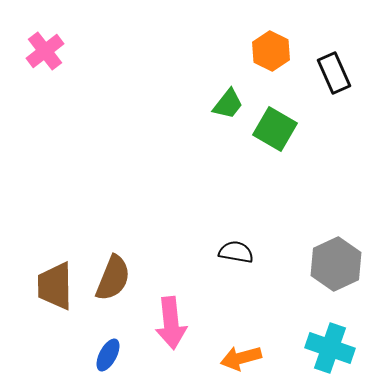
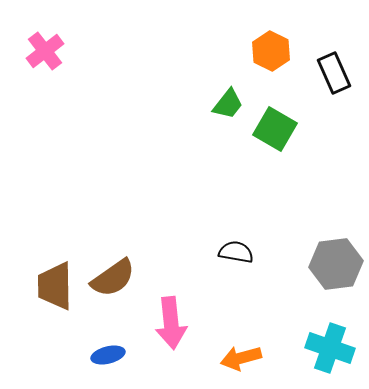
gray hexagon: rotated 18 degrees clockwise
brown semicircle: rotated 33 degrees clockwise
blue ellipse: rotated 48 degrees clockwise
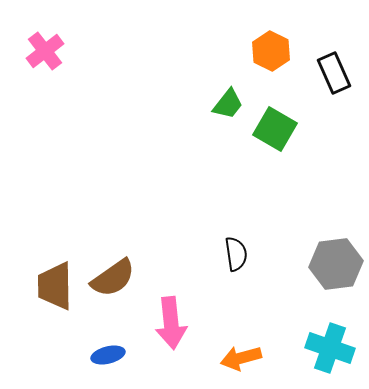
black semicircle: moved 2 px down; rotated 72 degrees clockwise
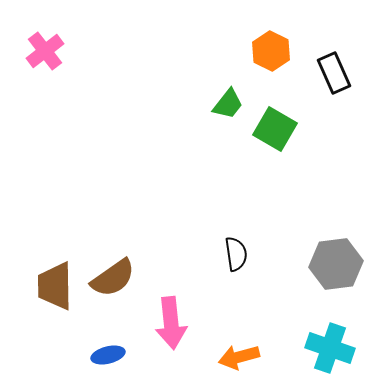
orange arrow: moved 2 px left, 1 px up
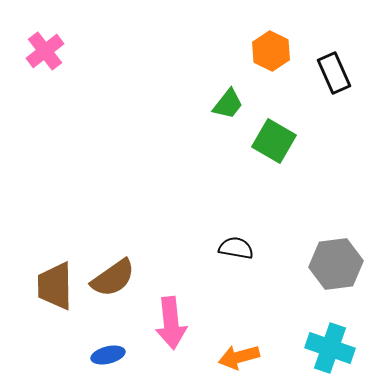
green square: moved 1 px left, 12 px down
black semicircle: moved 6 px up; rotated 72 degrees counterclockwise
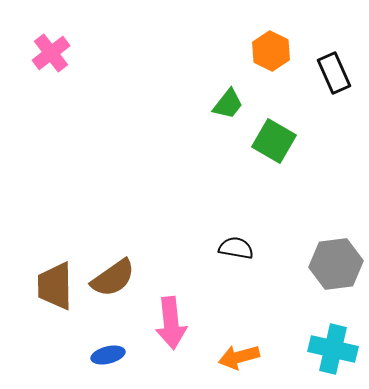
pink cross: moved 6 px right, 2 px down
cyan cross: moved 3 px right, 1 px down; rotated 6 degrees counterclockwise
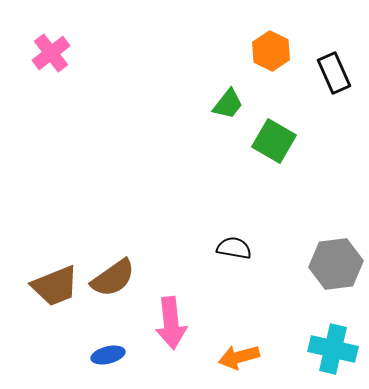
black semicircle: moved 2 px left
brown trapezoid: rotated 111 degrees counterclockwise
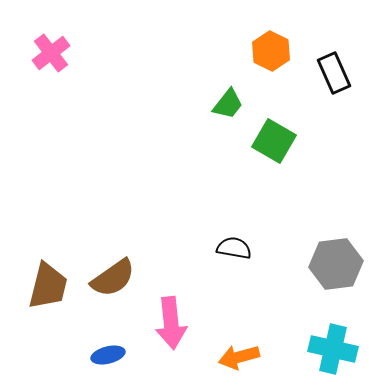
brown trapezoid: moved 7 px left; rotated 54 degrees counterclockwise
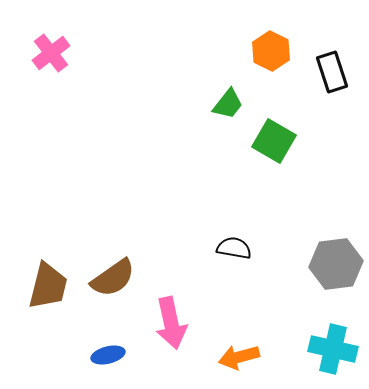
black rectangle: moved 2 px left, 1 px up; rotated 6 degrees clockwise
pink arrow: rotated 6 degrees counterclockwise
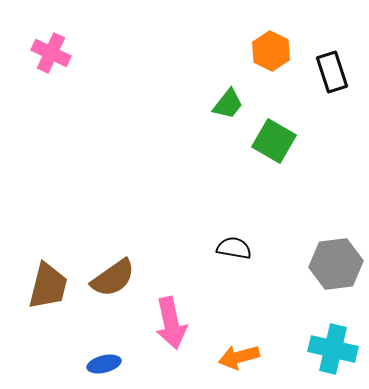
pink cross: rotated 27 degrees counterclockwise
blue ellipse: moved 4 px left, 9 px down
